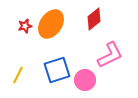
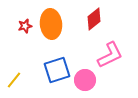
orange ellipse: rotated 40 degrees counterclockwise
yellow line: moved 4 px left, 5 px down; rotated 12 degrees clockwise
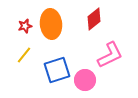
yellow line: moved 10 px right, 25 px up
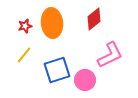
orange ellipse: moved 1 px right, 1 px up
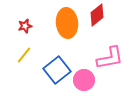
red diamond: moved 3 px right, 4 px up
orange ellipse: moved 15 px right
pink L-shape: moved 3 px down; rotated 16 degrees clockwise
blue square: rotated 20 degrees counterclockwise
pink circle: moved 1 px left
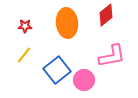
red diamond: moved 9 px right
red star: rotated 16 degrees clockwise
pink L-shape: moved 2 px right, 2 px up
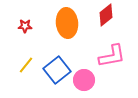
yellow line: moved 2 px right, 10 px down
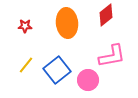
pink circle: moved 4 px right
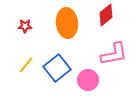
pink L-shape: moved 2 px right, 2 px up
blue square: moved 2 px up
